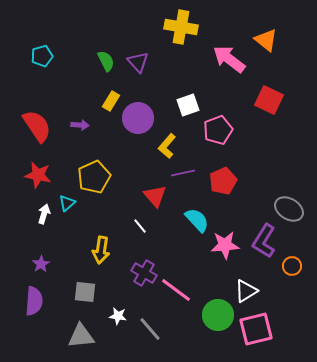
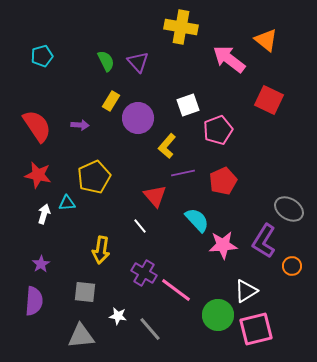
cyan triangle: rotated 36 degrees clockwise
pink star: moved 2 px left
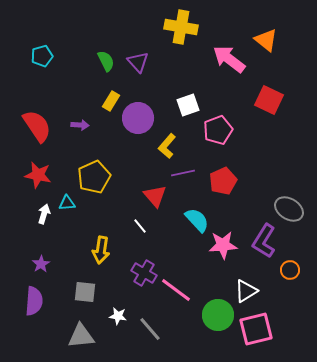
orange circle: moved 2 px left, 4 px down
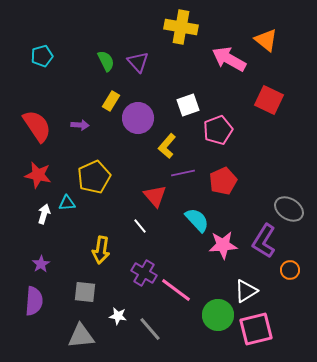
pink arrow: rotated 8 degrees counterclockwise
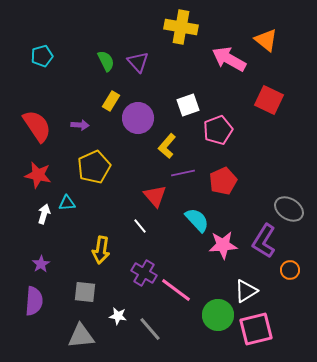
yellow pentagon: moved 10 px up
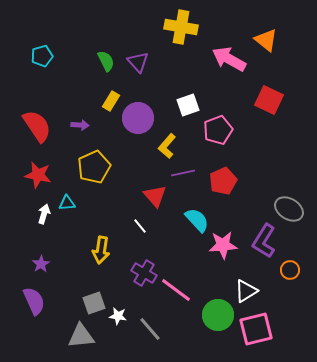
gray square: moved 9 px right, 11 px down; rotated 25 degrees counterclockwise
purple semicircle: rotated 28 degrees counterclockwise
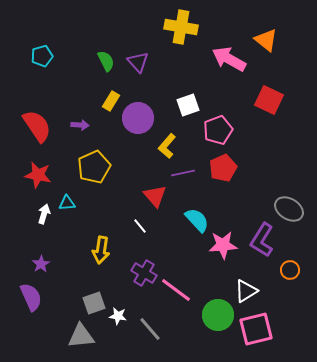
red pentagon: moved 13 px up
purple L-shape: moved 2 px left, 1 px up
purple semicircle: moved 3 px left, 4 px up
